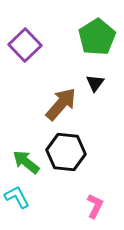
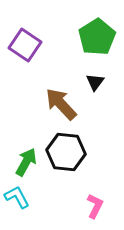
purple square: rotated 12 degrees counterclockwise
black triangle: moved 1 px up
brown arrow: rotated 84 degrees counterclockwise
green arrow: rotated 80 degrees clockwise
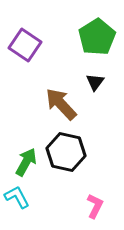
black hexagon: rotated 6 degrees clockwise
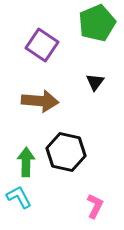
green pentagon: moved 14 px up; rotated 9 degrees clockwise
purple square: moved 17 px right
brown arrow: moved 21 px left, 3 px up; rotated 138 degrees clockwise
green arrow: rotated 28 degrees counterclockwise
cyan L-shape: moved 2 px right
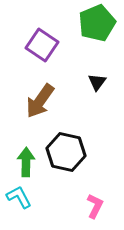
black triangle: moved 2 px right
brown arrow: rotated 120 degrees clockwise
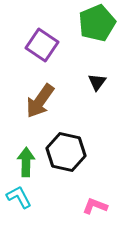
pink L-shape: rotated 95 degrees counterclockwise
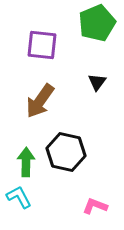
purple square: rotated 28 degrees counterclockwise
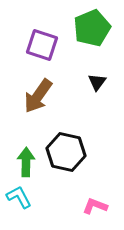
green pentagon: moved 5 px left, 5 px down
purple square: rotated 12 degrees clockwise
brown arrow: moved 2 px left, 5 px up
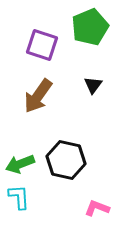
green pentagon: moved 2 px left, 1 px up
black triangle: moved 4 px left, 3 px down
black hexagon: moved 8 px down
green arrow: moved 6 px left, 2 px down; rotated 112 degrees counterclockwise
cyan L-shape: rotated 24 degrees clockwise
pink L-shape: moved 2 px right, 2 px down
